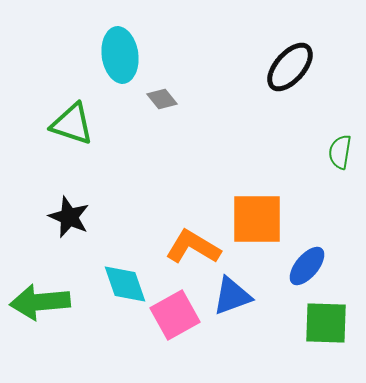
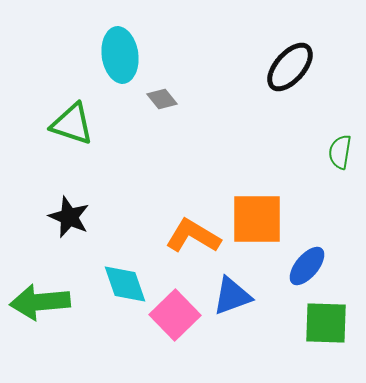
orange L-shape: moved 11 px up
pink square: rotated 15 degrees counterclockwise
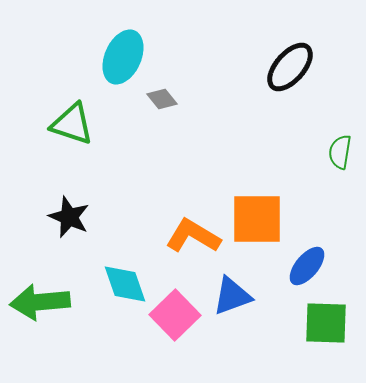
cyan ellipse: moved 3 px right, 2 px down; rotated 32 degrees clockwise
